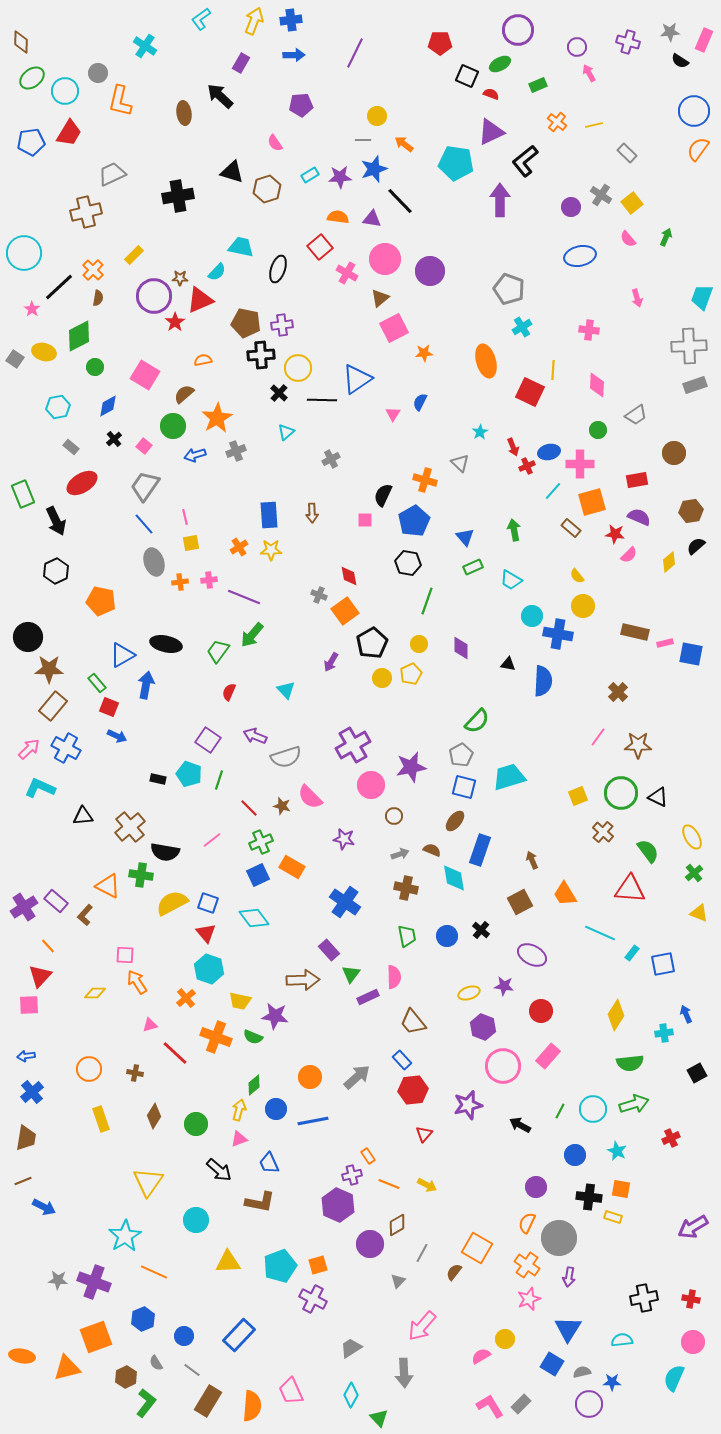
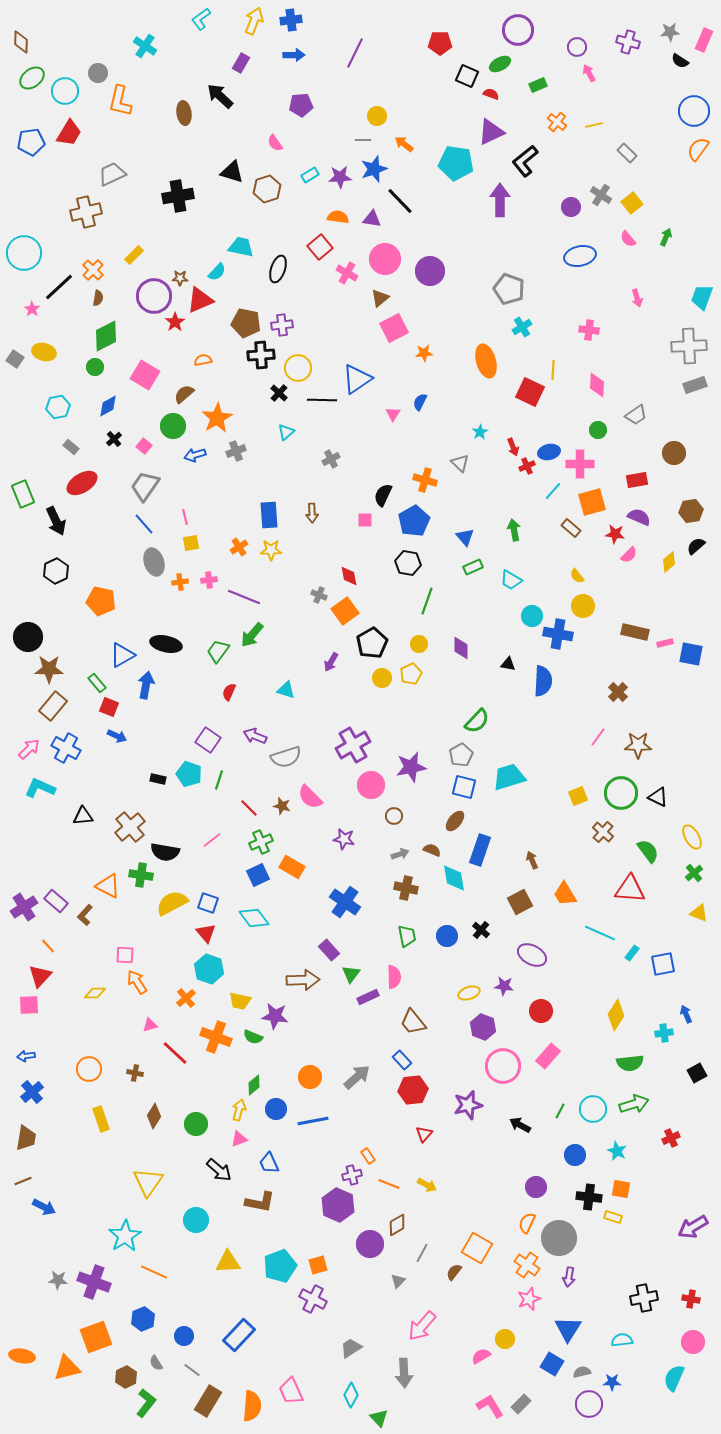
green diamond at (79, 336): moved 27 px right
cyan triangle at (286, 690): rotated 30 degrees counterclockwise
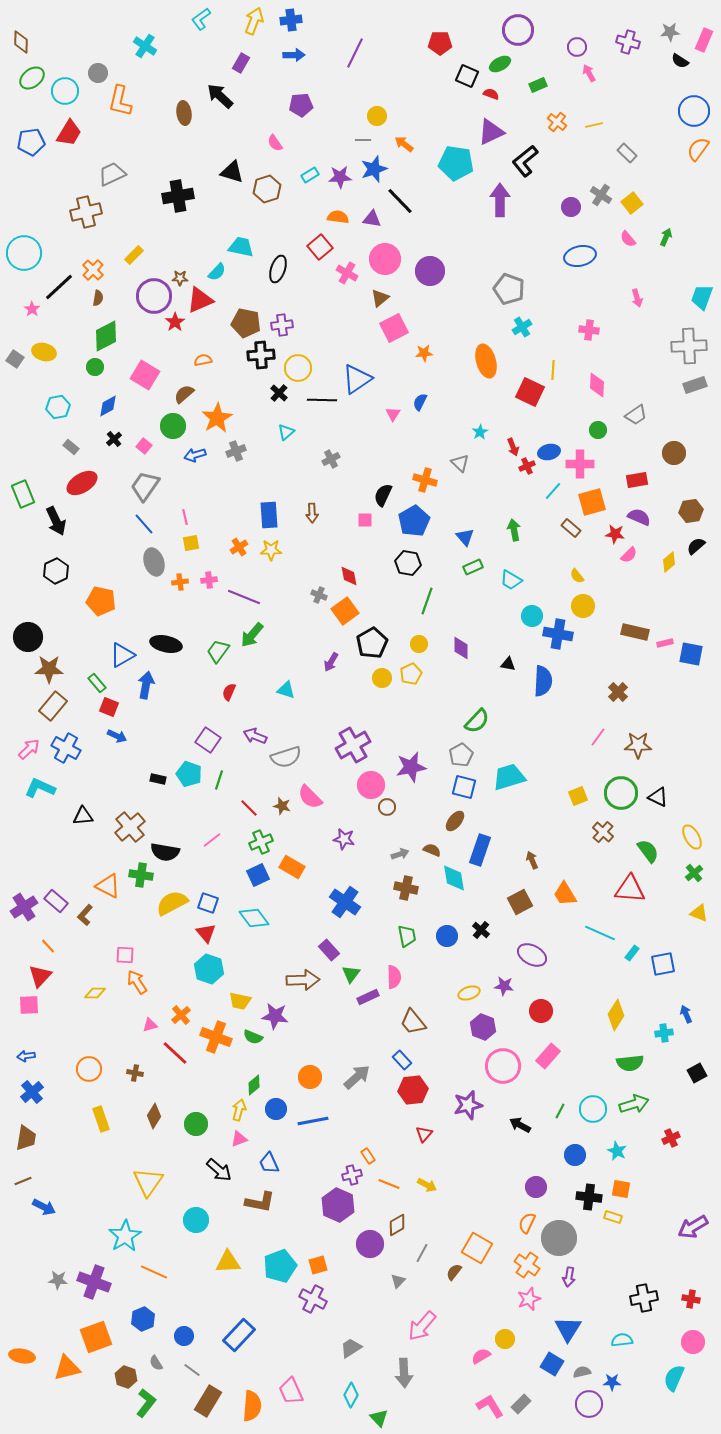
brown circle at (394, 816): moved 7 px left, 9 px up
orange cross at (186, 998): moved 5 px left, 17 px down
brown hexagon at (126, 1377): rotated 15 degrees counterclockwise
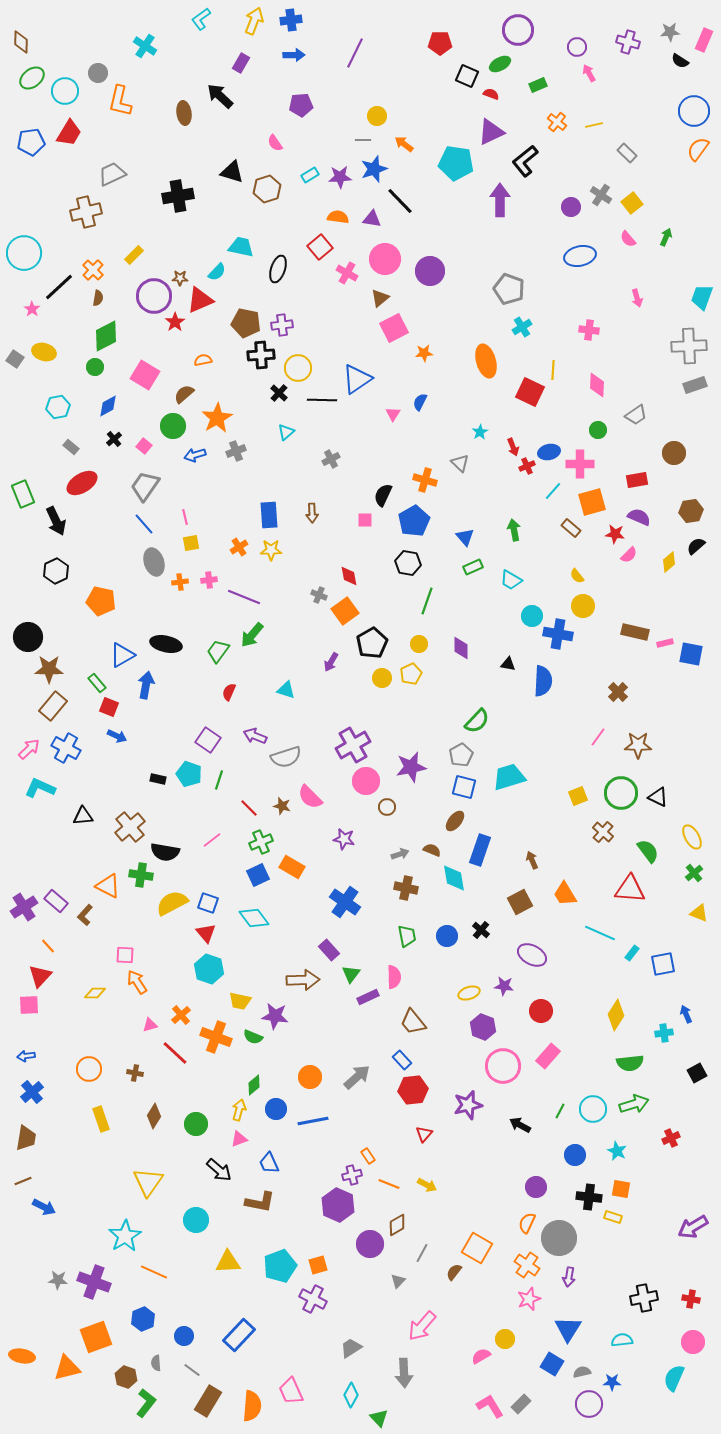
pink circle at (371, 785): moved 5 px left, 4 px up
gray semicircle at (156, 1363): rotated 28 degrees clockwise
